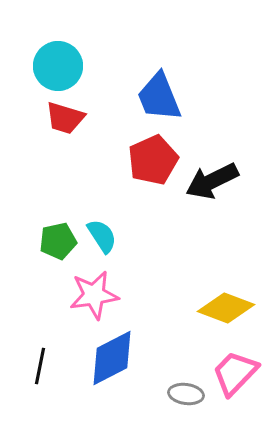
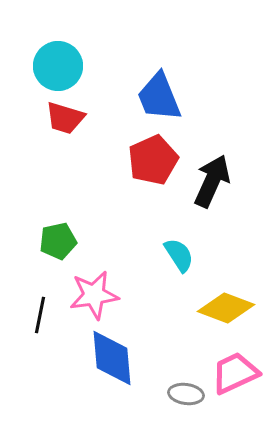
black arrow: rotated 140 degrees clockwise
cyan semicircle: moved 77 px right, 19 px down
blue diamond: rotated 68 degrees counterclockwise
black line: moved 51 px up
pink trapezoid: rotated 21 degrees clockwise
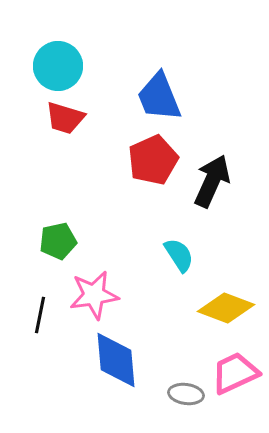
blue diamond: moved 4 px right, 2 px down
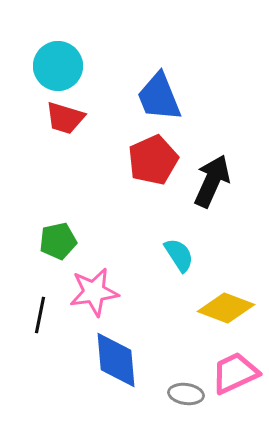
pink star: moved 3 px up
